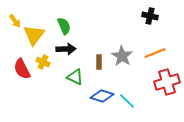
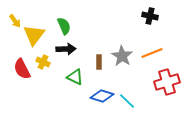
orange line: moved 3 px left
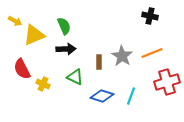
yellow arrow: rotated 24 degrees counterclockwise
yellow triangle: rotated 30 degrees clockwise
yellow cross: moved 22 px down
cyan line: moved 4 px right, 5 px up; rotated 66 degrees clockwise
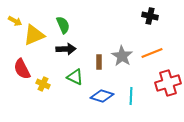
green semicircle: moved 1 px left, 1 px up
red cross: moved 1 px right, 1 px down
cyan line: rotated 18 degrees counterclockwise
